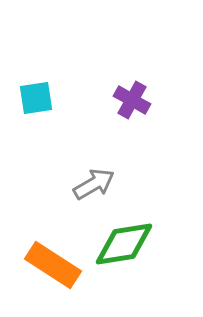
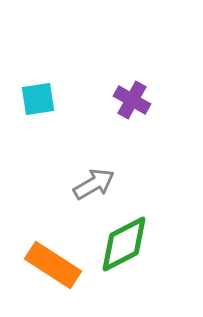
cyan square: moved 2 px right, 1 px down
green diamond: rotated 18 degrees counterclockwise
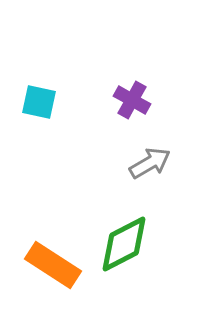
cyan square: moved 1 px right, 3 px down; rotated 21 degrees clockwise
gray arrow: moved 56 px right, 21 px up
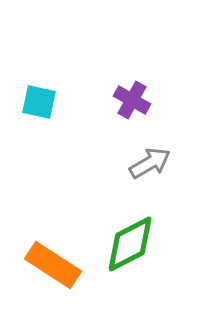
green diamond: moved 6 px right
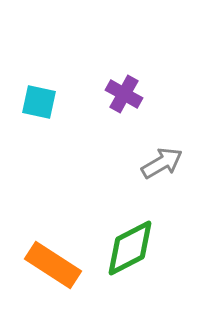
purple cross: moved 8 px left, 6 px up
gray arrow: moved 12 px right
green diamond: moved 4 px down
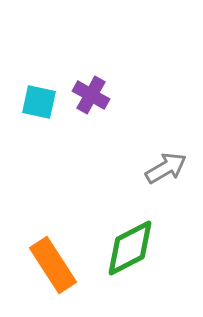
purple cross: moved 33 px left, 1 px down
gray arrow: moved 4 px right, 5 px down
orange rectangle: rotated 24 degrees clockwise
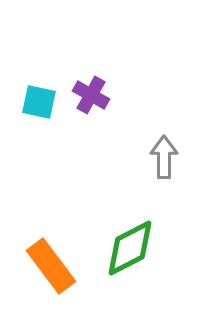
gray arrow: moved 2 px left, 11 px up; rotated 60 degrees counterclockwise
orange rectangle: moved 2 px left, 1 px down; rotated 4 degrees counterclockwise
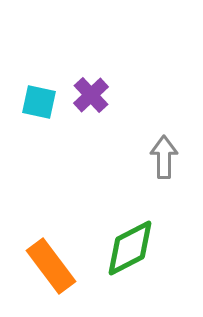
purple cross: rotated 18 degrees clockwise
